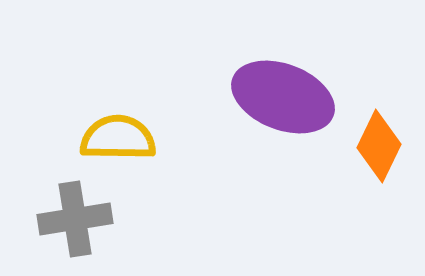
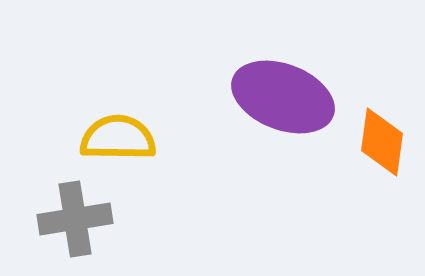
orange diamond: moved 3 px right, 4 px up; rotated 18 degrees counterclockwise
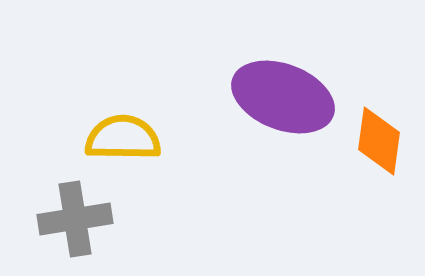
yellow semicircle: moved 5 px right
orange diamond: moved 3 px left, 1 px up
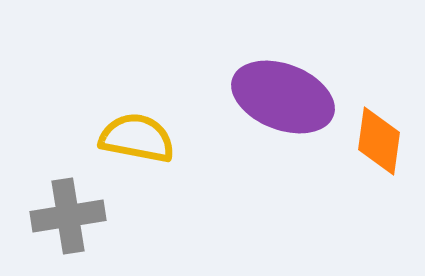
yellow semicircle: moved 14 px right; rotated 10 degrees clockwise
gray cross: moved 7 px left, 3 px up
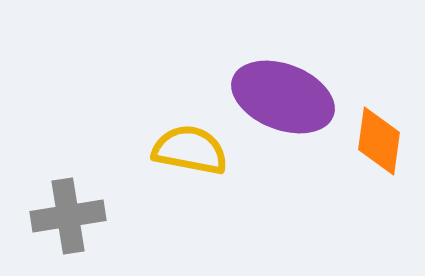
yellow semicircle: moved 53 px right, 12 px down
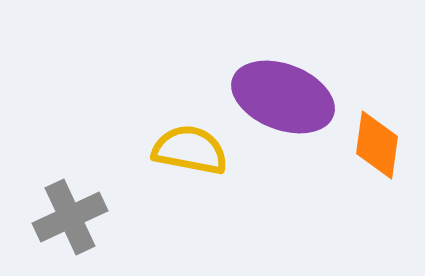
orange diamond: moved 2 px left, 4 px down
gray cross: moved 2 px right, 1 px down; rotated 16 degrees counterclockwise
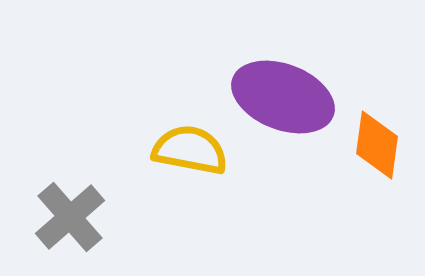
gray cross: rotated 16 degrees counterclockwise
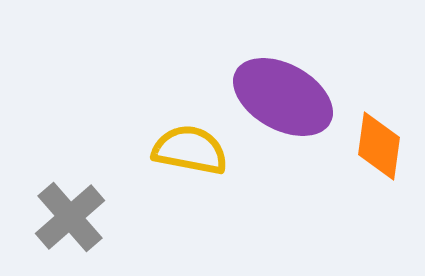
purple ellipse: rotated 8 degrees clockwise
orange diamond: moved 2 px right, 1 px down
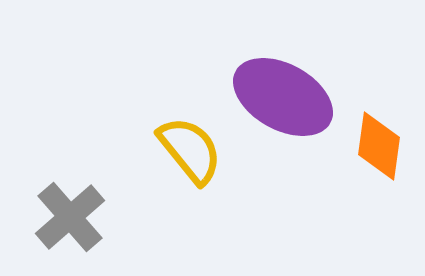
yellow semicircle: rotated 40 degrees clockwise
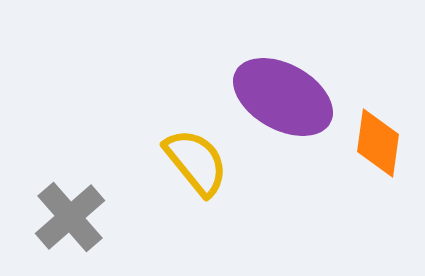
orange diamond: moved 1 px left, 3 px up
yellow semicircle: moved 6 px right, 12 px down
